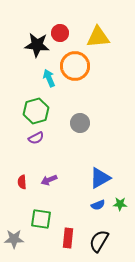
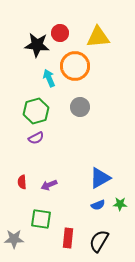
gray circle: moved 16 px up
purple arrow: moved 5 px down
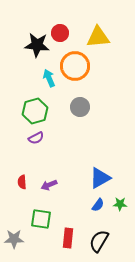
green hexagon: moved 1 px left
blue semicircle: rotated 32 degrees counterclockwise
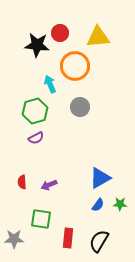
cyan arrow: moved 1 px right, 6 px down
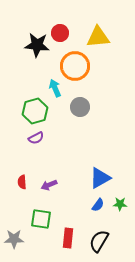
cyan arrow: moved 5 px right, 4 px down
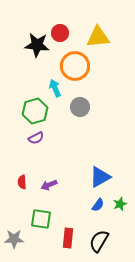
blue triangle: moved 1 px up
green star: rotated 24 degrees counterclockwise
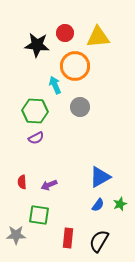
red circle: moved 5 px right
cyan arrow: moved 3 px up
green hexagon: rotated 20 degrees clockwise
green square: moved 2 px left, 4 px up
gray star: moved 2 px right, 4 px up
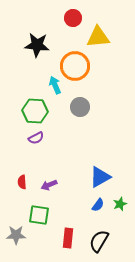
red circle: moved 8 px right, 15 px up
